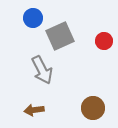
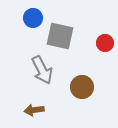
gray square: rotated 36 degrees clockwise
red circle: moved 1 px right, 2 px down
brown circle: moved 11 px left, 21 px up
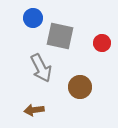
red circle: moved 3 px left
gray arrow: moved 1 px left, 2 px up
brown circle: moved 2 px left
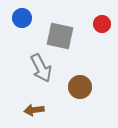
blue circle: moved 11 px left
red circle: moved 19 px up
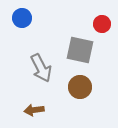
gray square: moved 20 px right, 14 px down
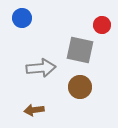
red circle: moved 1 px down
gray arrow: rotated 68 degrees counterclockwise
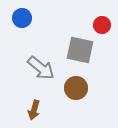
gray arrow: rotated 44 degrees clockwise
brown circle: moved 4 px left, 1 px down
brown arrow: rotated 66 degrees counterclockwise
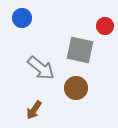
red circle: moved 3 px right, 1 px down
brown arrow: rotated 18 degrees clockwise
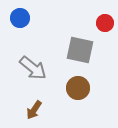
blue circle: moved 2 px left
red circle: moved 3 px up
gray arrow: moved 8 px left
brown circle: moved 2 px right
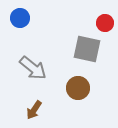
gray square: moved 7 px right, 1 px up
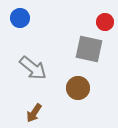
red circle: moved 1 px up
gray square: moved 2 px right
brown arrow: moved 3 px down
